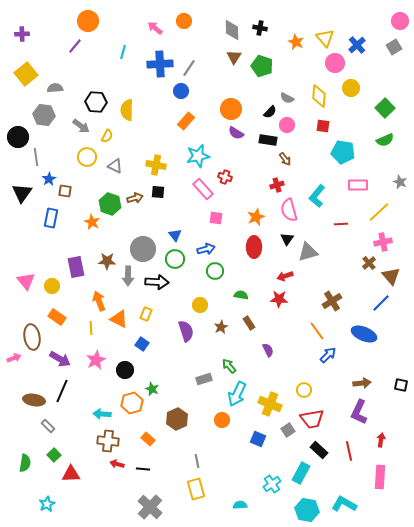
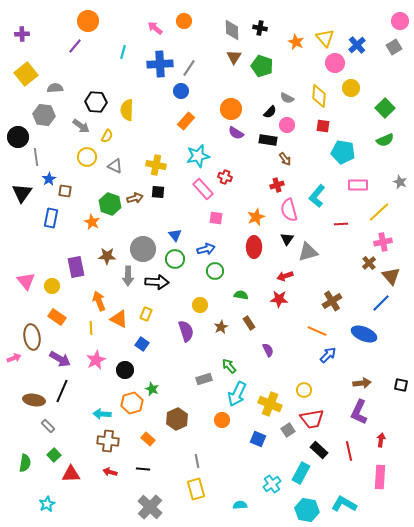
brown star at (107, 261): moved 5 px up
orange line at (317, 331): rotated 30 degrees counterclockwise
red arrow at (117, 464): moved 7 px left, 8 px down
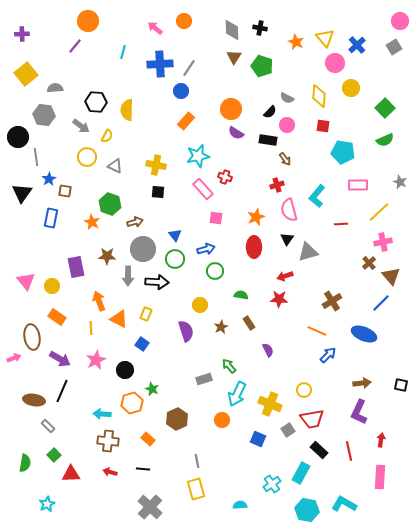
brown arrow at (135, 198): moved 24 px down
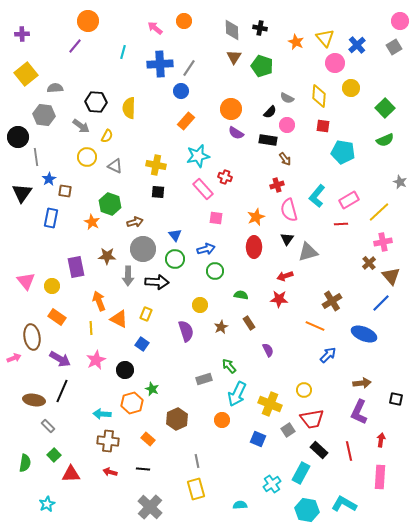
yellow semicircle at (127, 110): moved 2 px right, 2 px up
pink rectangle at (358, 185): moved 9 px left, 15 px down; rotated 30 degrees counterclockwise
orange line at (317, 331): moved 2 px left, 5 px up
black square at (401, 385): moved 5 px left, 14 px down
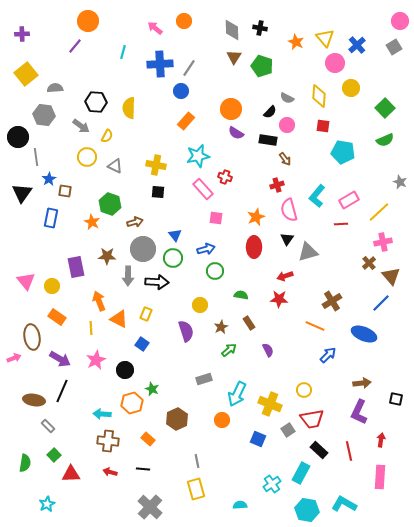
green circle at (175, 259): moved 2 px left, 1 px up
green arrow at (229, 366): moved 16 px up; rotated 91 degrees clockwise
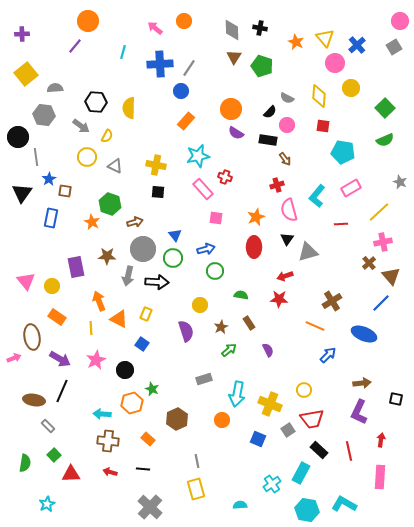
pink rectangle at (349, 200): moved 2 px right, 12 px up
gray arrow at (128, 276): rotated 12 degrees clockwise
cyan arrow at (237, 394): rotated 15 degrees counterclockwise
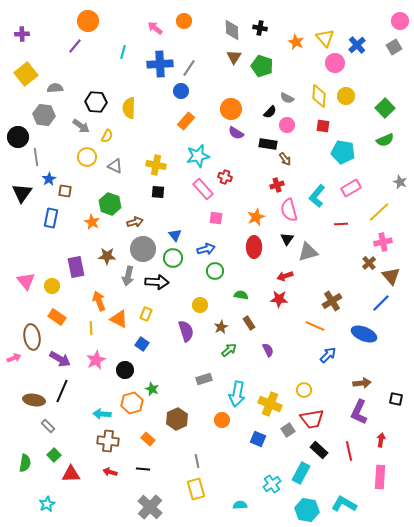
yellow circle at (351, 88): moved 5 px left, 8 px down
black rectangle at (268, 140): moved 4 px down
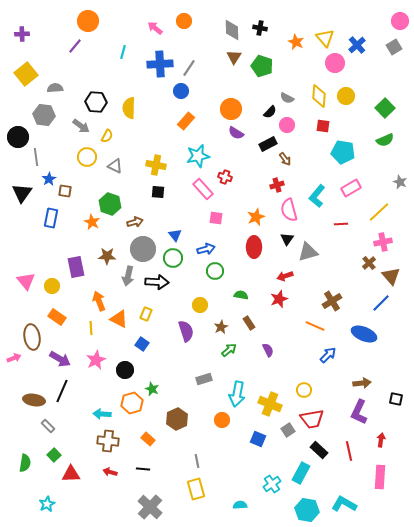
black rectangle at (268, 144): rotated 36 degrees counterclockwise
red star at (279, 299): rotated 24 degrees counterclockwise
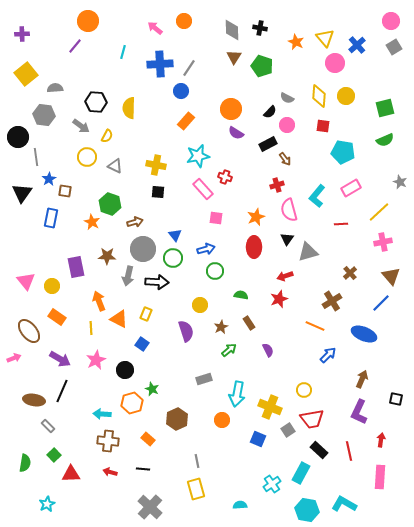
pink circle at (400, 21): moved 9 px left
green square at (385, 108): rotated 30 degrees clockwise
brown cross at (369, 263): moved 19 px left, 10 px down
brown ellipse at (32, 337): moved 3 px left, 6 px up; rotated 30 degrees counterclockwise
brown arrow at (362, 383): moved 4 px up; rotated 60 degrees counterclockwise
yellow cross at (270, 404): moved 3 px down
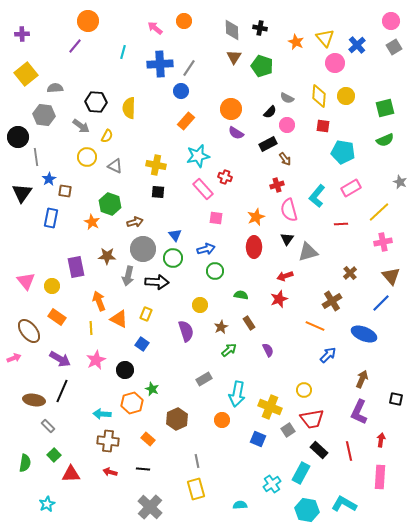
gray rectangle at (204, 379): rotated 14 degrees counterclockwise
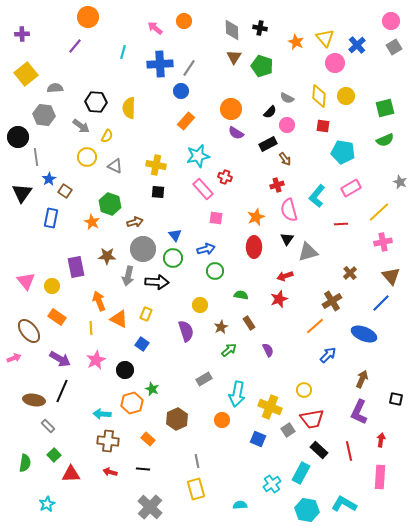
orange circle at (88, 21): moved 4 px up
brown square at (65, 191): rotated 24 degrees clockwise
orange line at (315, 326): rotated 66 degrees counterclockwise
